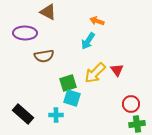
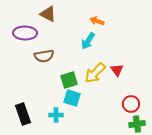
brown triangle: moved 2 px down
green square: moved 1 px right, 3 px up
black rectangle: rotated 30 degrees clockwise
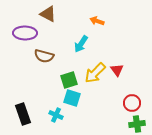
cyan arrow: moved 7 px left, 3 px down
brown semicircle: rotated 24 degrees clockwise
red circle: moved 1 px right, 1 px up
cyan cross: rotated 24 degrees clockwise
